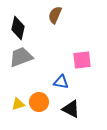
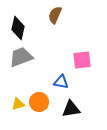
black triangle: rotated 36 degrees counterclockwise
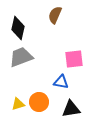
pink square: moved 8 px left, 1 px up
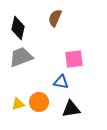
brown semicircle: moved 3 px down
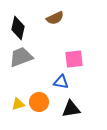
brown semicircle: rotated 138 degrees counterclockwise
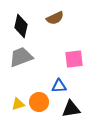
black diamond: moved 3 px right, 2 px up
blue triangle: moved 2 px left, 4 px down; rotated 14 degrees counterclockwise
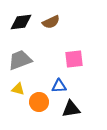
brown semicircle: moved 4 px left, 4 px down
black diamond: moved 4 px up; rotated 70 degrees clockwise
gray trapezoid: moved 1 px left, 3 px down
yellow triangle: moved 15 px up; rotated 32 degrees clockwise
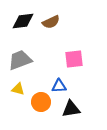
black diamond: moved 2 px right, 1 px up
orange circle: moved 2 px right
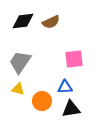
gray trapezoid: moved 2 px down; rotated 35 degrees counterclockwise
blue triangle: moved 6 px right, 1 px down
orange circle: moved 1 px right, 1 px up
